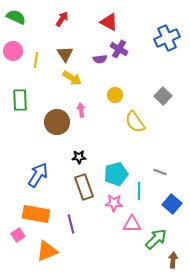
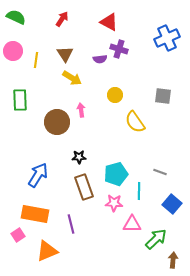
purple cross: rotated 12 degrees counterclockwise
gray square: rotated 36 degrees counterclockwise
orange rectangle: moved 1 px left
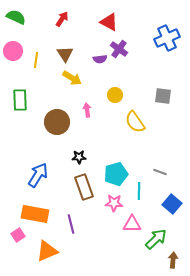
purple cross: rotated 18 degrees clockwise
pink arrow: moved 6 px right
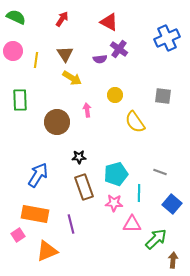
cyan line: moved 2 px down
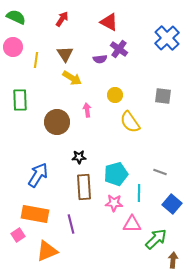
blue cross: rotated 20 degrees counterclockwise
pink circle: moved 4 px up
yellow semicircle: moved 5 px left
brown rectangle: rotated 15 degrees clockwise
